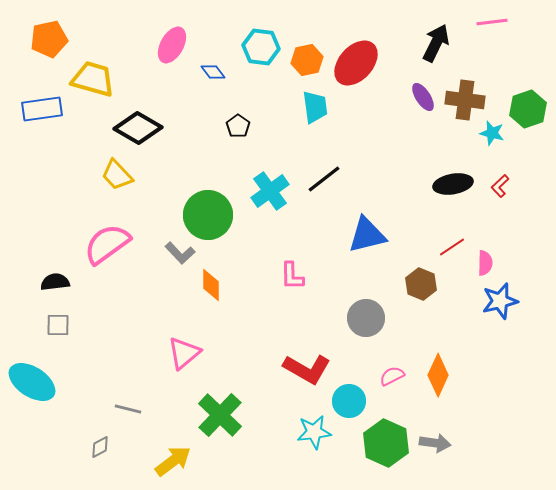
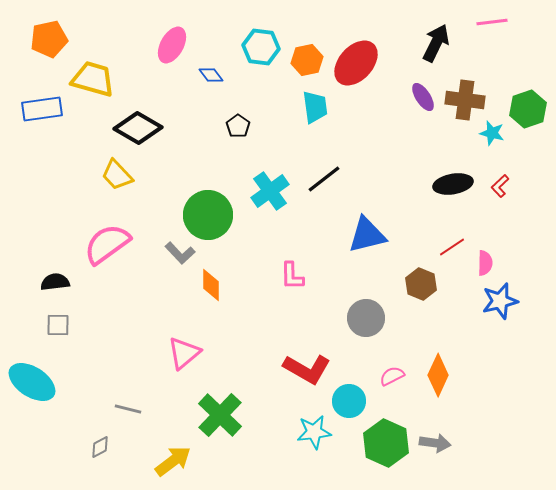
blue diamond at (213, 72): moved 2 px left, 3 px down
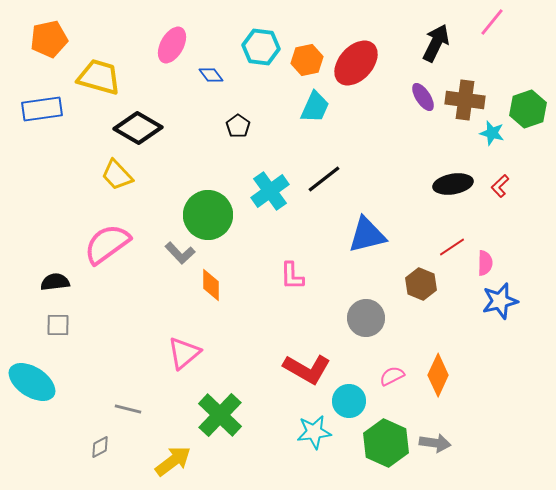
pink line at (492, 22): rotated 44 degrees counterclockwise
yellow trapezoid at (93, 79): moved 6 px right, 2 px up
cyan trapezoid at (315, 107): rotated 32 degrees clockwise
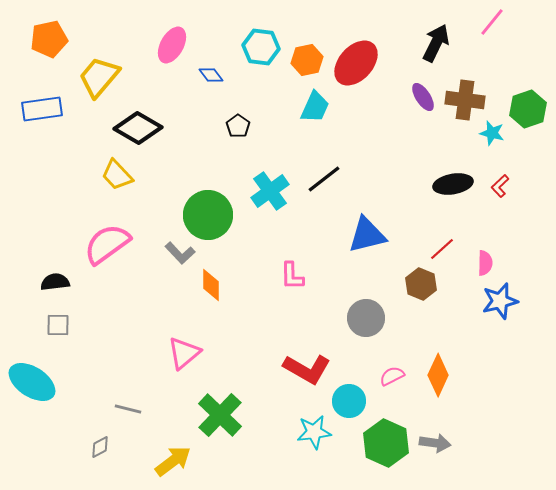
yellow trapezoid at (99, 77): rotated 66 degrees counterclockwise
red line at (452, 247): moved 10 px left, 2 px down; rotated 8 degrees counterclockwise
